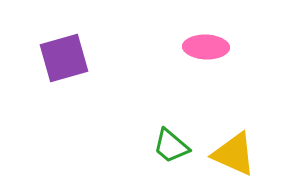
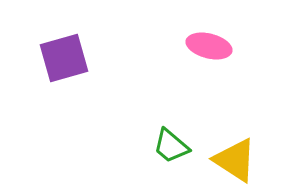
pink ellipse: moved 3 px right, 1 px up; rotated 12 degrees clockwise
yellow triangle: moved 1 px right, 6 px down; rotated 9 degrees clockwise
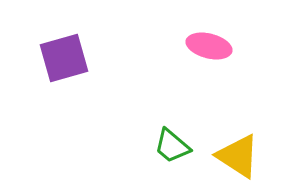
green trapezoid: moved 1 px right
yellow triangle: moved 3 px right, 4 px up
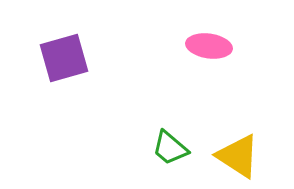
pink ellipse: rotated 6 degrees counterclockwise
green trapezoid: moved 2 px left, 2 px down
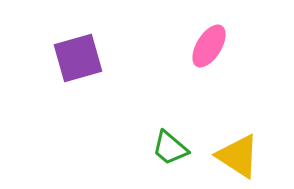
pink ellipse: rotated 66 degrees counterclockwise
purple square: moved 14 px right
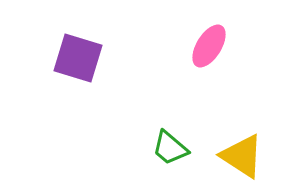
purple square: rotated 33 degrees clockwise
yellow triangle: moved 4 px right
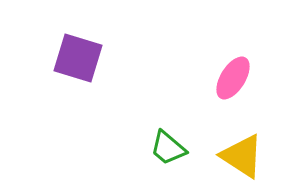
pink ellipse: moved 24 px right, 32 px down
green trapezoid: moved 2 px left
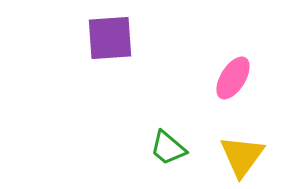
purple square: moved 32 px right, 20 px up; rotated 21 degrees counterclockwise
yellow triangle: rotated 33 degrees clockwise
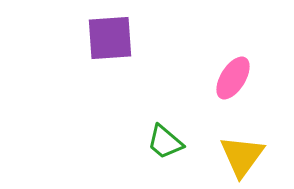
green trapezoid: moved 3 px left, 6 px up
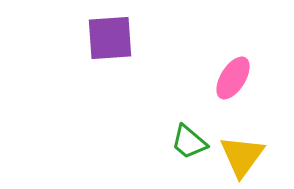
green trapezoid: moved 24 px right
